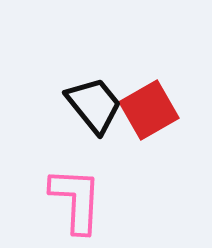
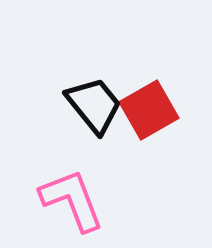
pink L-shape: moved 4 px left; rotated 24 degrees counterclockwise
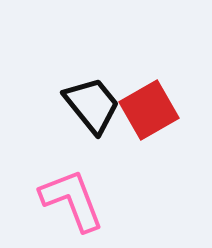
black trapezoid: moved 2 px left
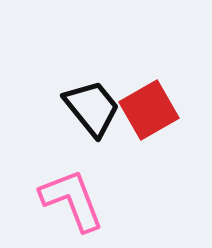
black trapezoid: moved 3 px down
